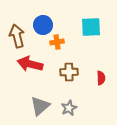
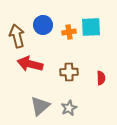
orange cross: moved 12 px right, 10 px up
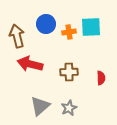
blue circle: moved 3 px right, 1 px up
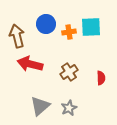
brown cross: rotated 30 degrees counterclockwise
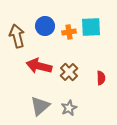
blue circle: moved 1 px left, 2 px down
red arrow: moved 9 px right, 2 px down
brown cross: rotated 12 degrees counterclockwise
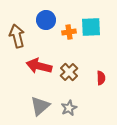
blue circle: moved 1 px right, 6 px up
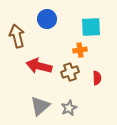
blue circle: moved 1 px right, 1 px up
orange cross: moved 11 px right, 18 px down
brown cross: moved 1 px right; rotated 24 degrees clockwise
red semicircle: moved 4 px left
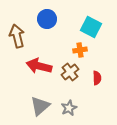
cyan square: rotated 30 degrees clockwise
brown cross: rotated 18 degrees counterclockwise
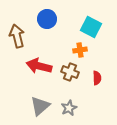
brown cross: rotated 30 degrees counterclockwise
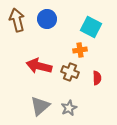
brown arrow: moved 16 px up
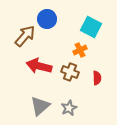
brown arrow: moved 8 px right, 16 px down; rotated 55 degrees clockwise
orange cross: rotated 16 degrees counterclockwise
